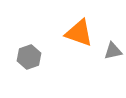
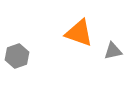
gray hexagon: moved 12 px left, 1 px up
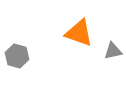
gray hexagon: rotated 25 degrees counterclockwise
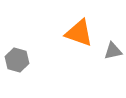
gray hexagon: moved 4 px down
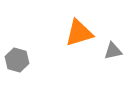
orange triangle: rotated 36 degrees counterclockwise
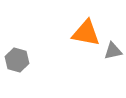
orange triangle: moved 7 px right; rotated 28 degrees clockwise
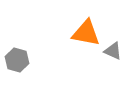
gray triangle: rotated 36 degrees clockwise
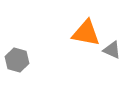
gray triangle: moved 1 px left, 1 px up
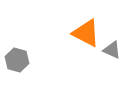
orange triangle: rotated 16 degrees clockwise
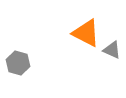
gray hexagon: moved 1 px right, 3 px down
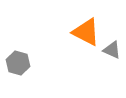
orange triangle: moved 1 px up
